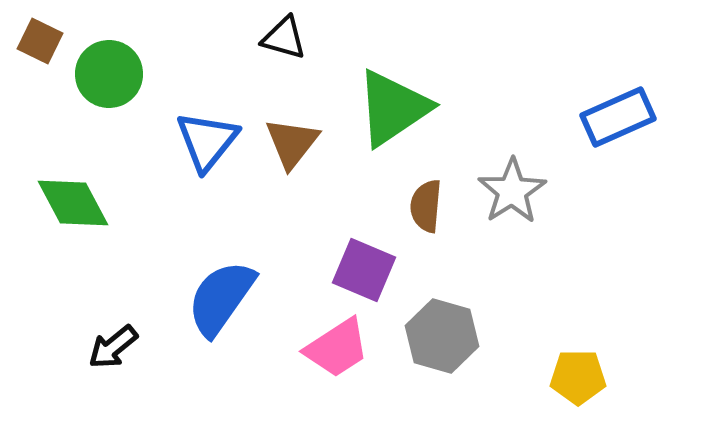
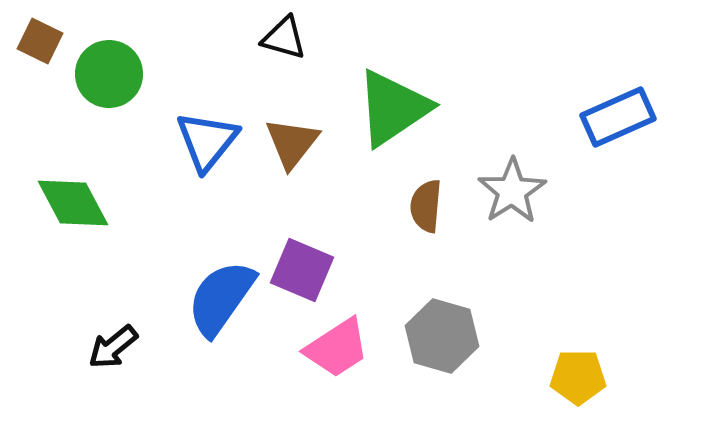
purple square: moved 62 px left
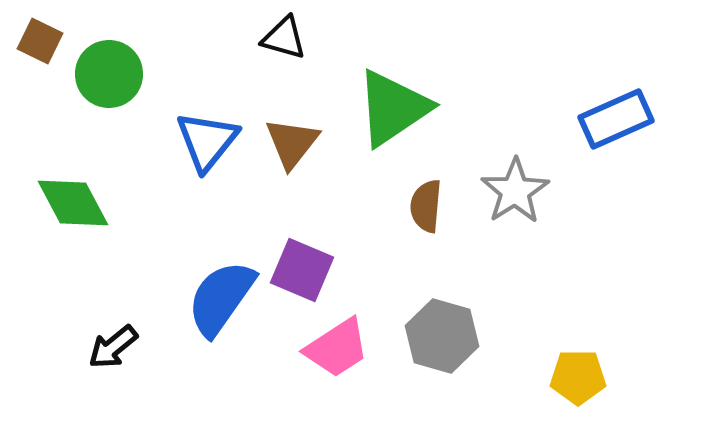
blue rectangle: moved 2 px left, 2 px down
gray star: moved 3 px right
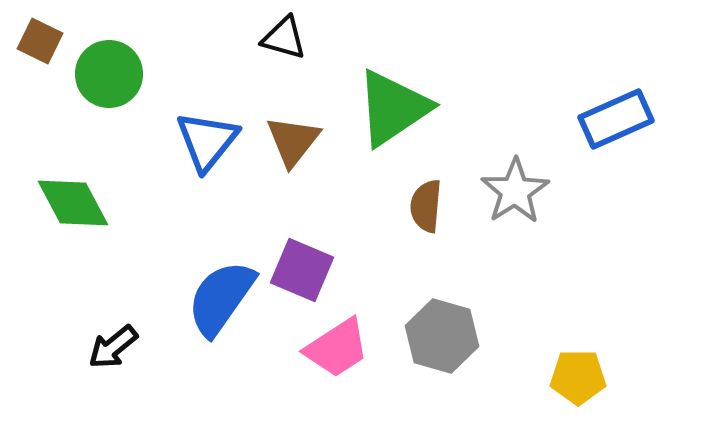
brown triangle: moved 1 px right, 2 px up
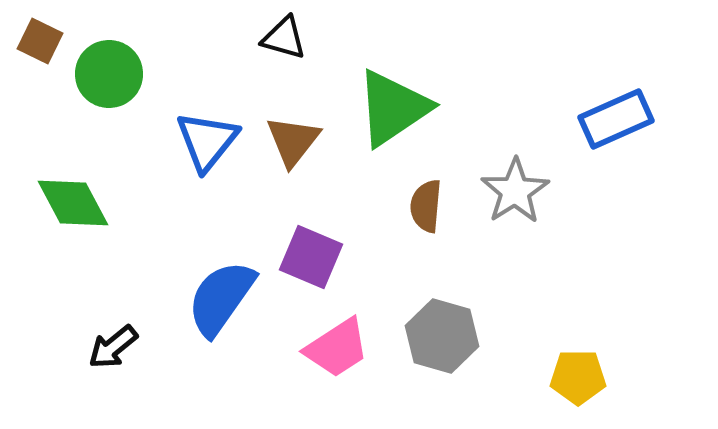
purple square: moved 9 px right, 13 px up
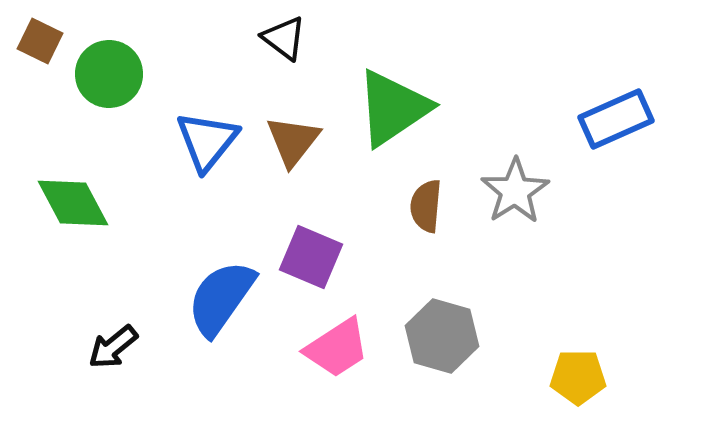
black triangle: rotated 21 degrees clockwise
